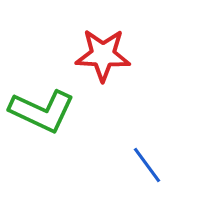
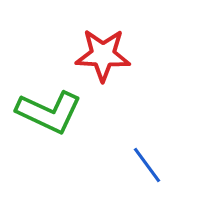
green L-shape: moved 7 px right, 1 px down
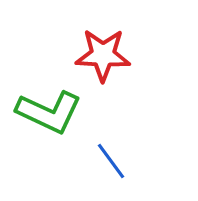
blue line: moved 36 px left, 4 px up
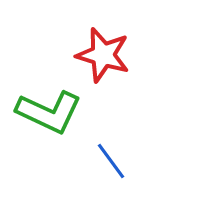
red star: rotated 14 degrees clockwise
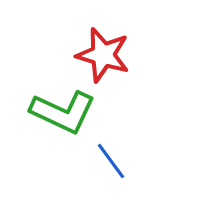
green L-shape: moved 14 px right
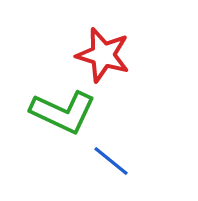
blue line: rotated 15 degrees counterclockwise
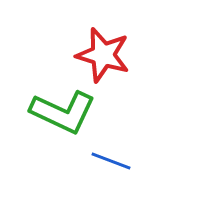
blue line: rotated 18 degrees counterclockwise
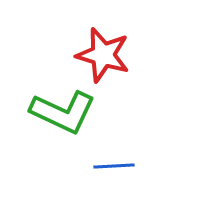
blue line: moved 3 px right, 5 px down; rotated 24 degrees counterclockwise
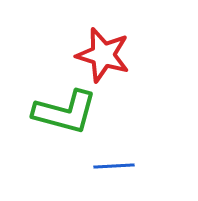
green L-shape: moved 2 px right; rotated 10 degrees counterclockwise
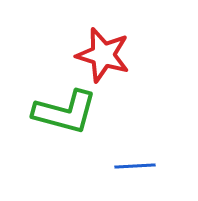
blue line: moved 21 px right
